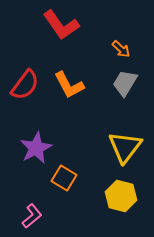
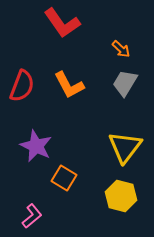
red L-shape: moved 1 px right, 2 px up
red semicircle: moved 3 px left, 1 px down; rotated 16 degrees counterclockwise
purple star: moved 2 px up; rotated 20 degrees counterclockwise
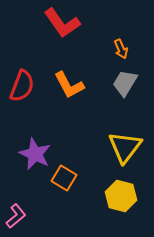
orange arrow: rotated 24 degrees clockwise
purple star: moved 1 px left, 8 px down
pink L-shape: moved 16 px left
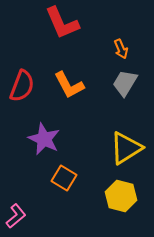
red L-shape: rotated 12 degrees clockwise
yellow triangle: moved 1 px right, 1 px down; rotated 21 degrees clockwise
purple star: moved 9 px right, 15 px up
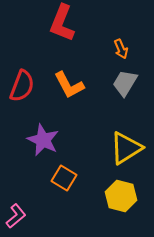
red L-shape: rotated 45 degrees clockwise
purple star: moved 1 px left, 1 px down
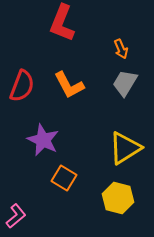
yellow triangle: moved 1 px left
yellow hexagon: moved 3 px left, 2 px down
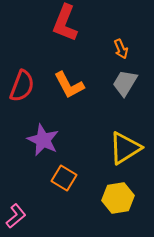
red L-shape: moved 3 px right
yellow hexagon: rotated 24 degrees counterclockwise
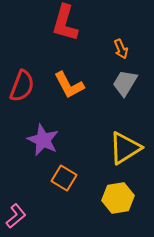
red L-shape: rotated 6 degrees counterclockwise
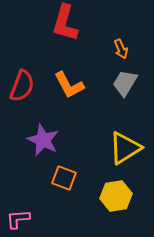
orange square: rotated 10 degrees counterclockwise
yellow hexagon: moved 2 px left, 2 px up
pink L-shape: moved 2 px right, 3 px down; rotated 145 degrees counterclockwise
